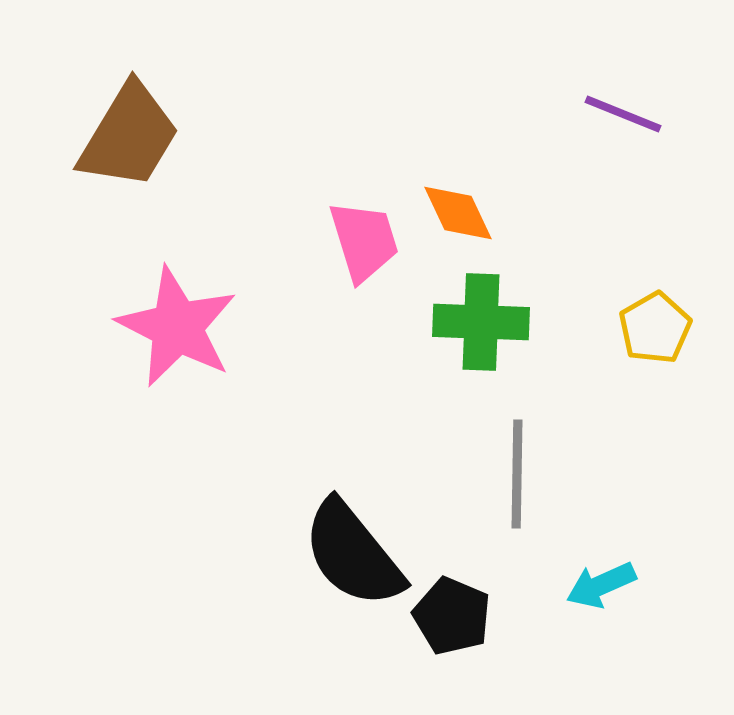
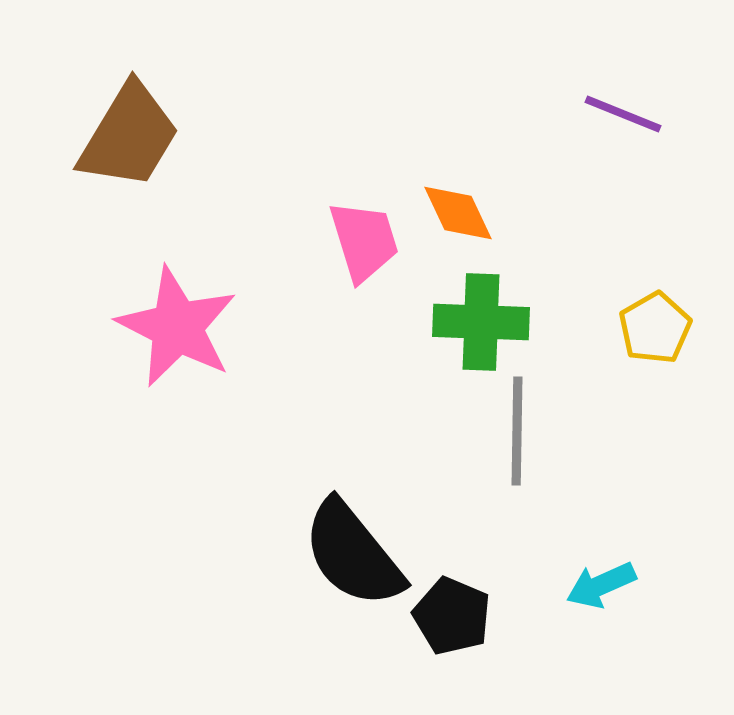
gray line: moved 43 px up
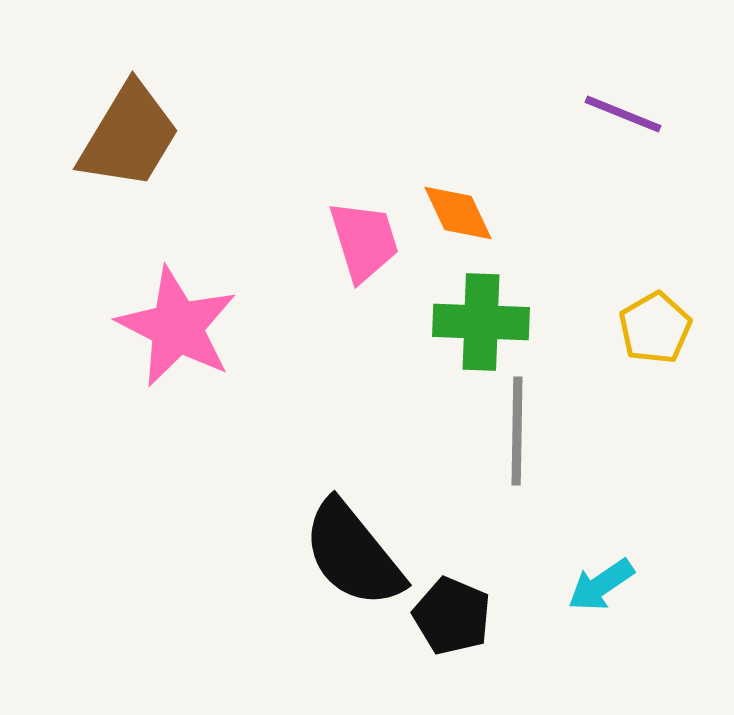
cyan arrow: rotated 10 degrees counterclockwise
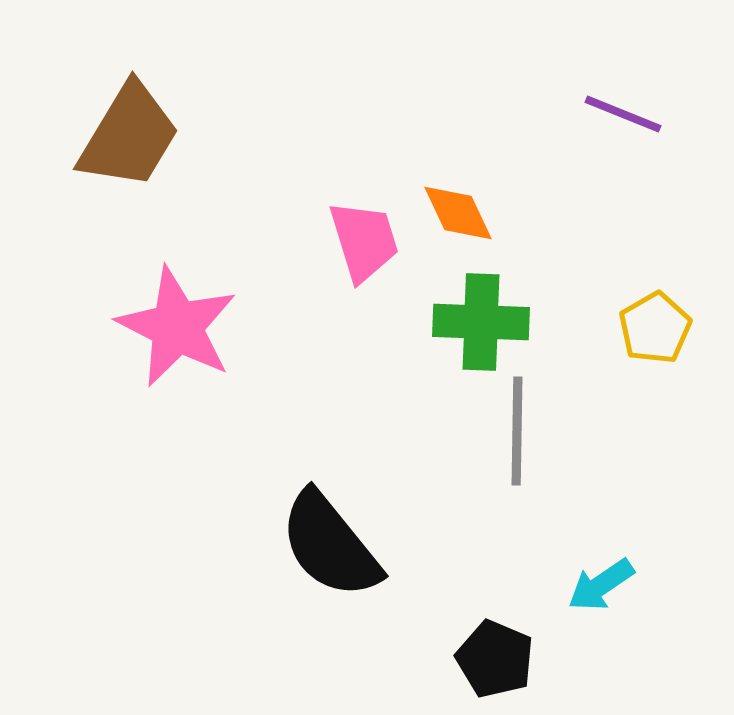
black semicircle: moved 23 px left, 9 px up
black pentagon: moved 43 px right, 43 px down
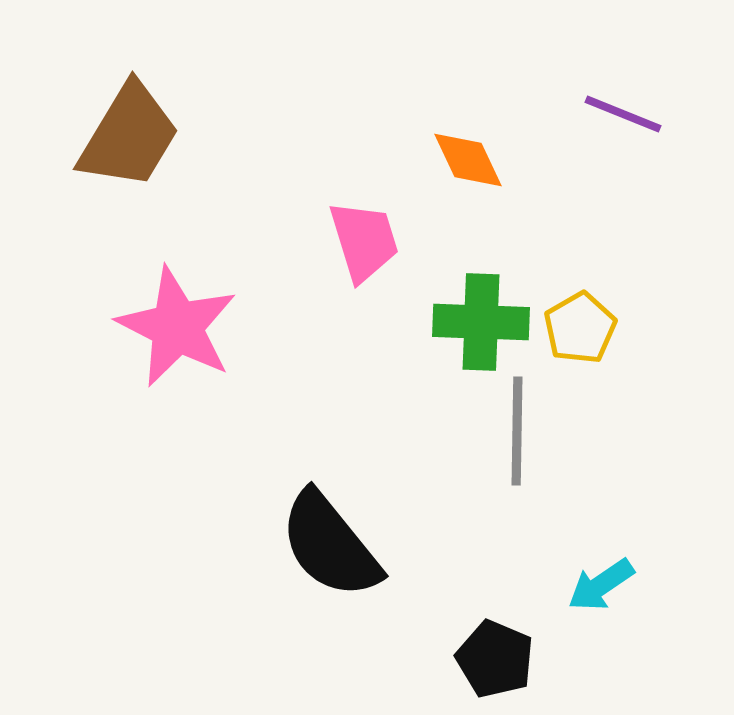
orange diamond: moved 10 px right, 53 px up
yellow pentagon: moved 75 px left
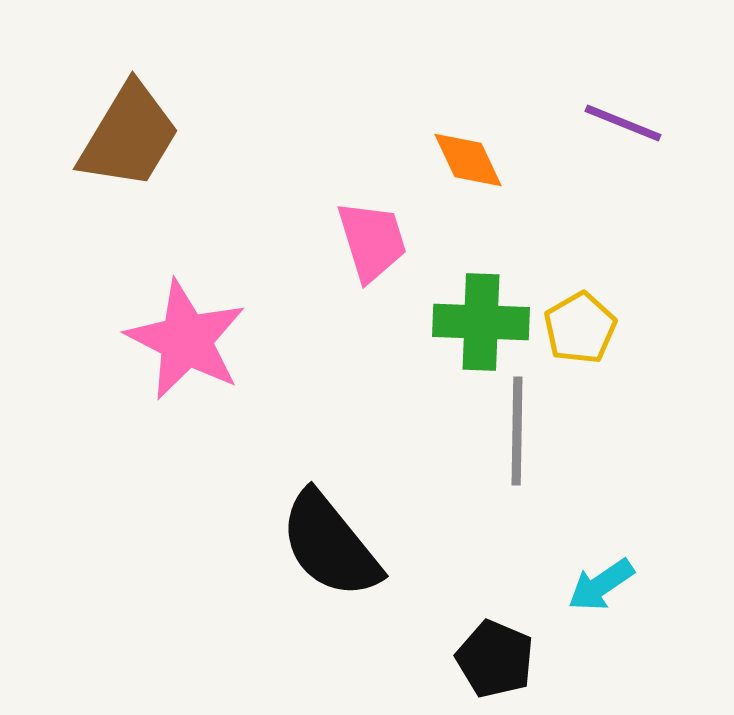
purple line: moved 9 px down
pink trapezoid: moved 8 px right
pink star: moved 9 px right, 13 px down
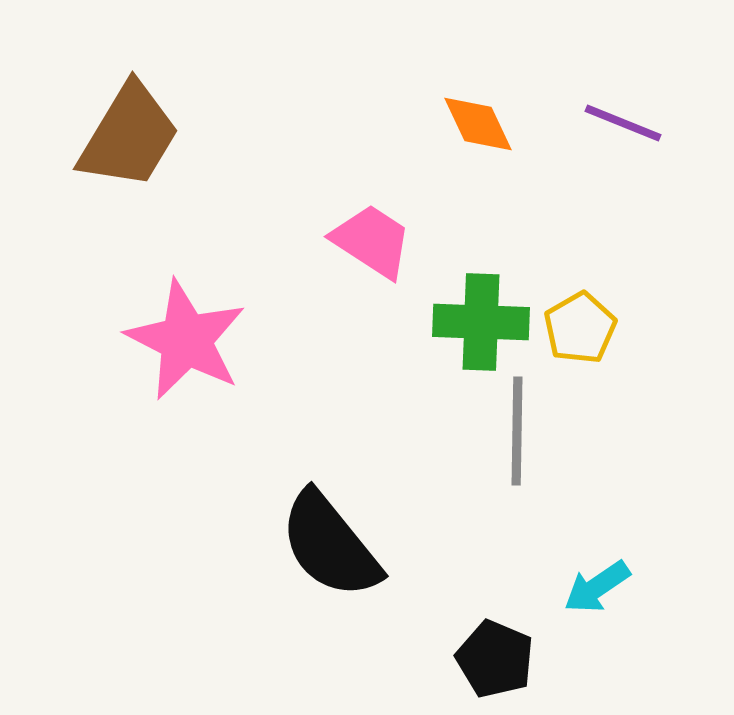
orange diamond: moved 10 px right, 36 px up
pink trapezoid: rotated 40 degrees counterclockwise
cyan arrow: moved 4 px left, 2 px down
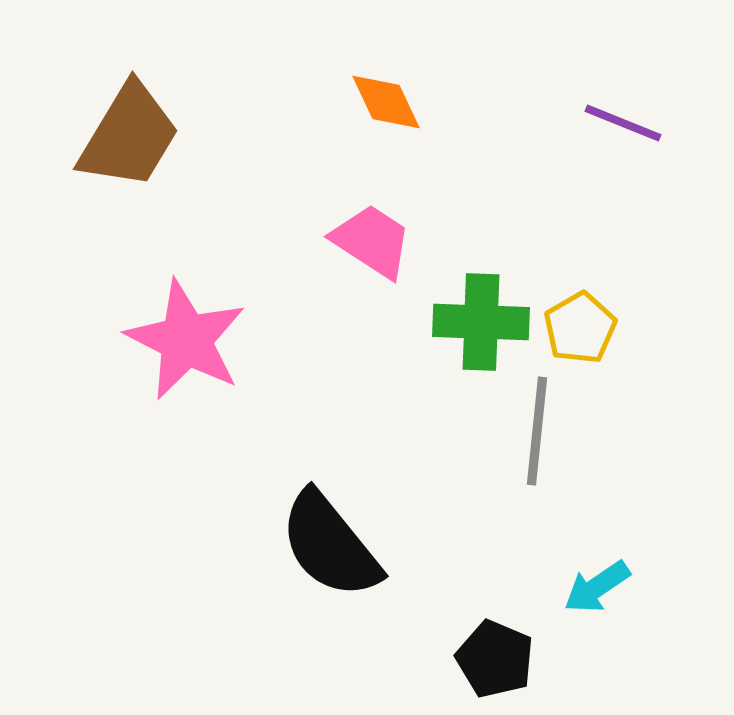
orange diamond: moved 92 px left, 22 px up
gray line: moved 20 px right; rotated 5 degrees clockwise
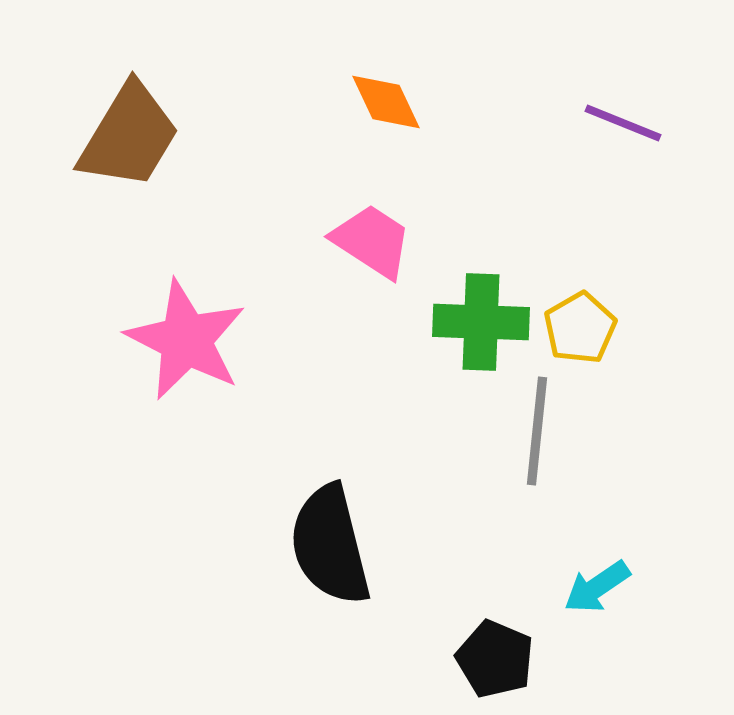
black semicircle: rotated 25 degrees clockwise
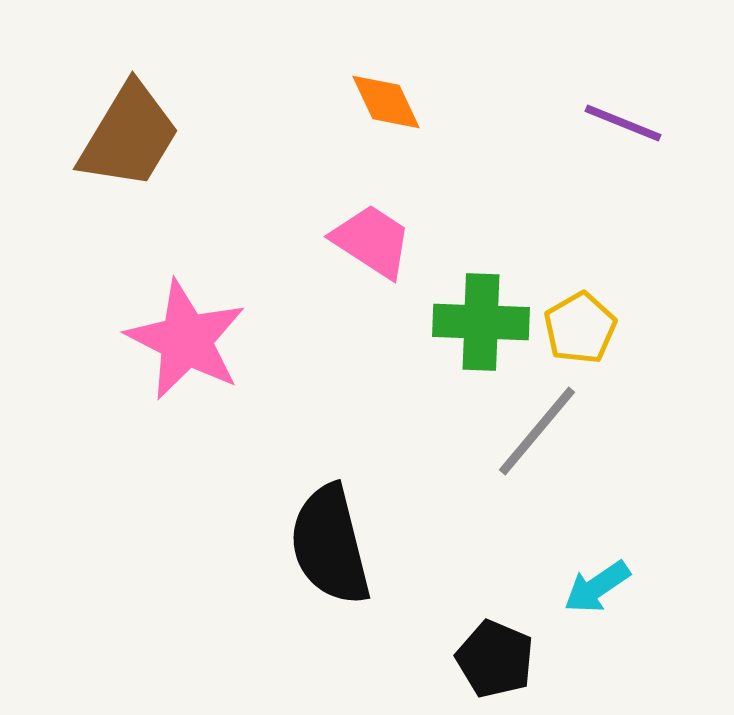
gray line: rotated 34 degrees clockwise
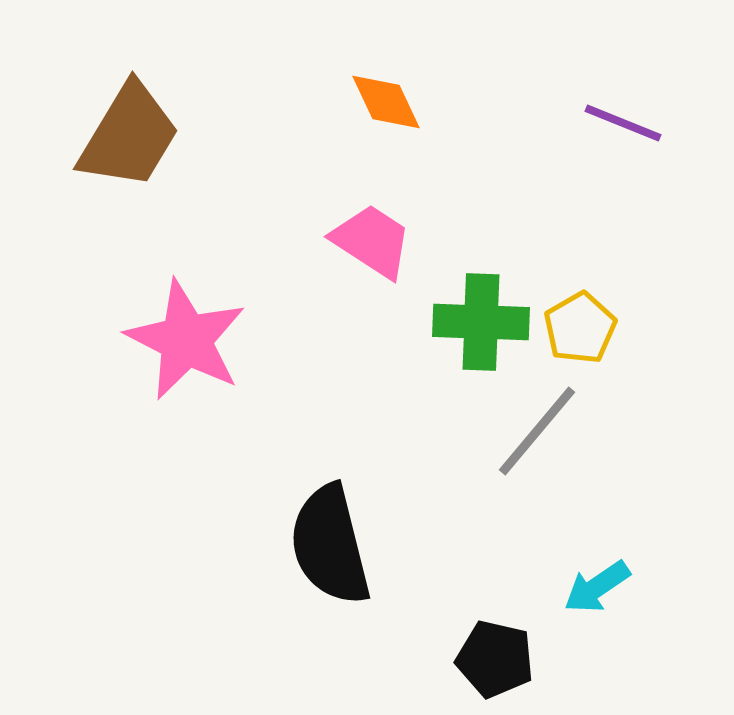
black pentagon: rotated 10 degrees counterclockwise
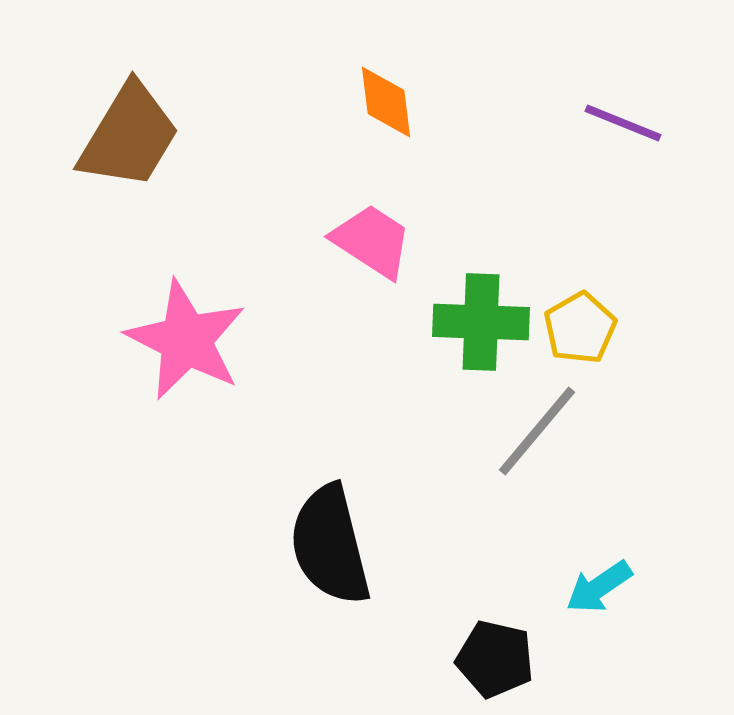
orange diamond: rotated 18 degrees clockwise
cyan arrow: moved 2 px right
